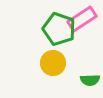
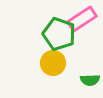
green pentagon: moved 5 px down
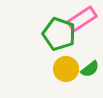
yellow circle: moved 13 px right, 6 px down
green semicircle: moved 11 px up; rotated 36 degrees counterclockwise
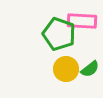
pink rectangle: moved 2 px down; rotated 36 degrees clockwise
